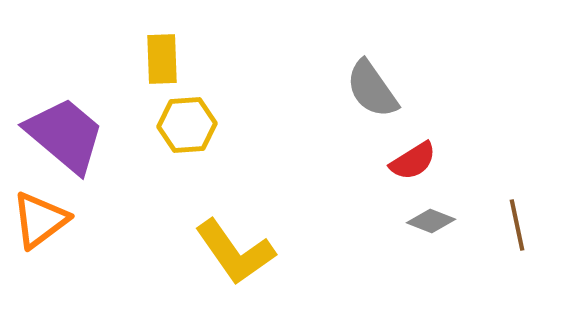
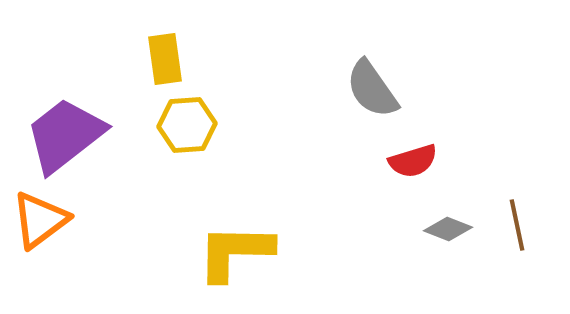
yellow rectangle: moved 3 px right; rotated 6 degrees counterclockwise
purple trapezoid: rotated 78 degrees counterclockwise
red semicircle: rotated 15 degrees clockwise
gray diamond: moved 17 px right, 8 px down
yellow L-shape: rotated 126 degrees clockwise
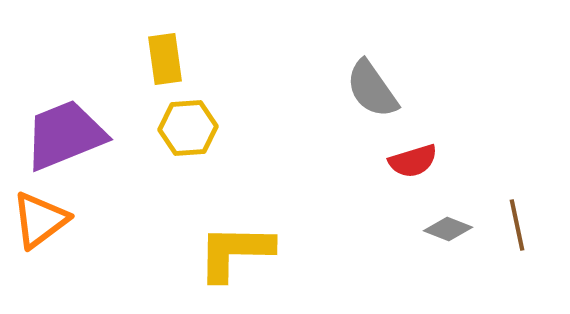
yellow hexagon: moved 1 px right, 3 px down
purple trapezoid: rotated 16 degrees clockwise
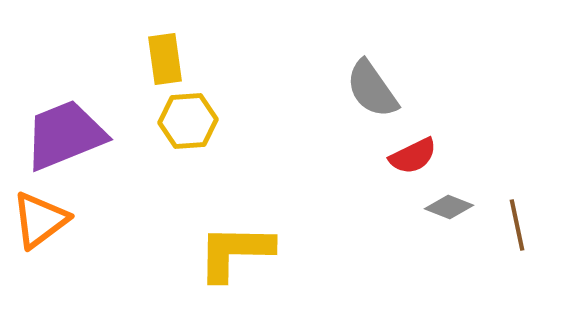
yellow hexagon: moved 7 px up
red semicircle: moved 5 px up; rotated 9 degrees counterclockwise
gray diamond: moved 1 px right, 22 px up
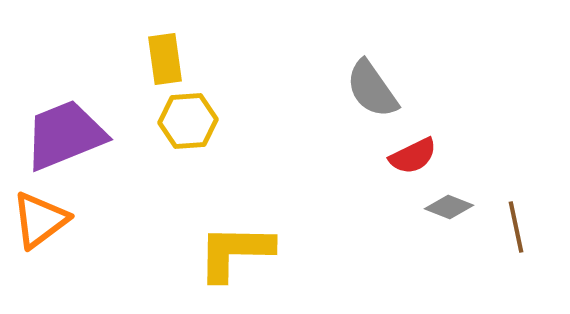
brown line: moved 1 px left, 2 px down
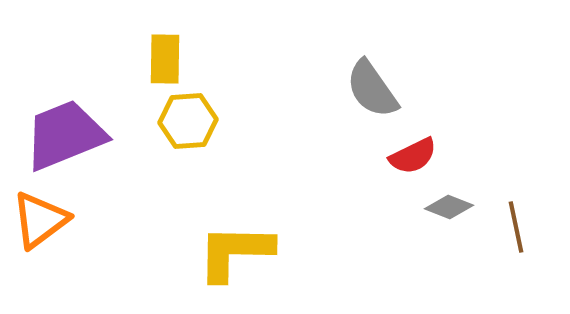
yellow rectangle: rotated 9 degrees clockwise
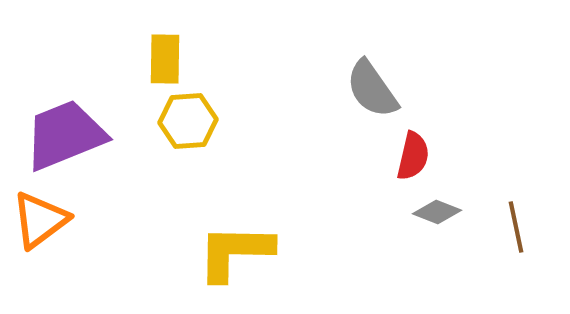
red semicircle: rotated 51 degrees counterclockwise
gray diamond: moved 12 px left, 5 px down
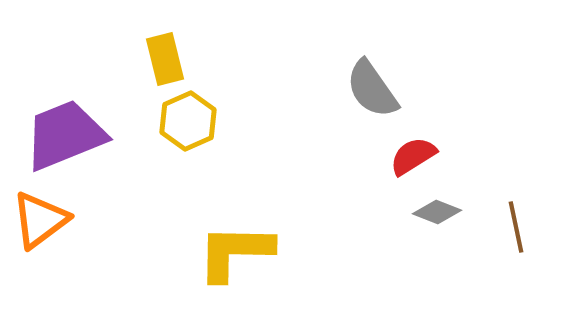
yellow rectangle: rotated 15 degrees counterclockwise
yellow hexagon: rotated 20 degrees counterclockwise
red semicircle: rotated 135 degrees counterclockwise
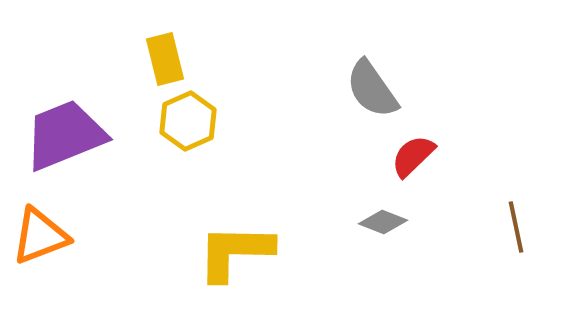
red semicircle: rotated 12 degrees counterclockwise
gray diamond: moved 54 px left, 10 px down
orange triangle: moved 16 px down; rotated 16 degrees clockwise
